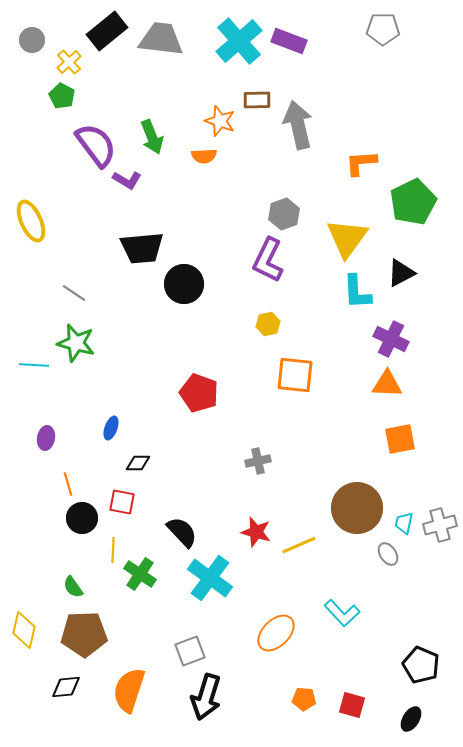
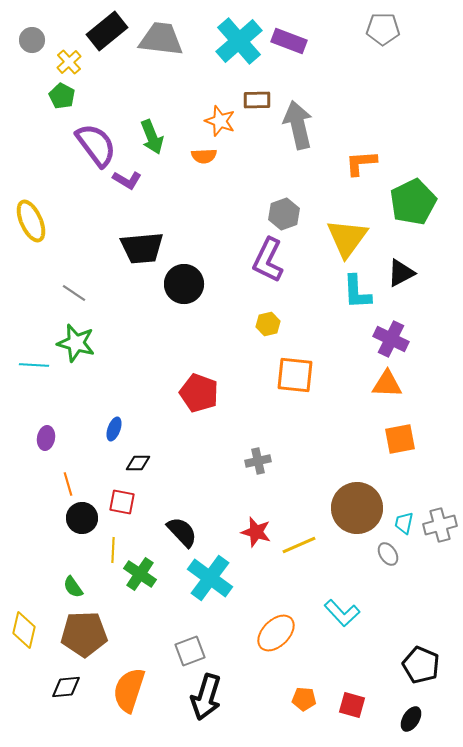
blue ellipse at (111, 428): moved 3 px right, 1 px down
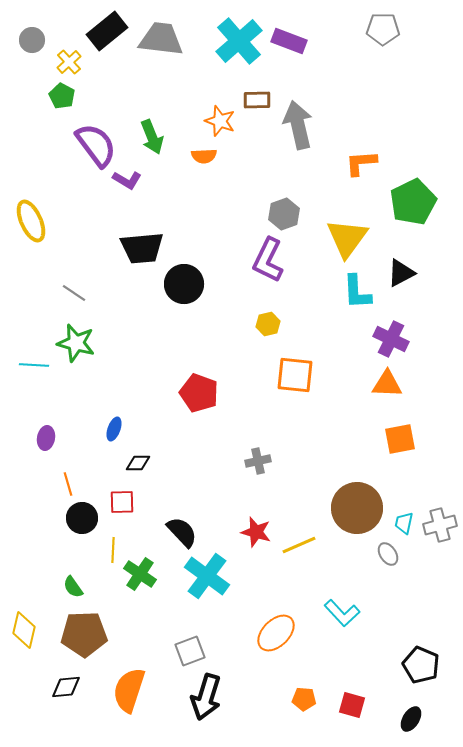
red square at (122, 502): rotated 12 degrees counterclockwise
cyan cross at (210, 578): moved 3 px left, 2 px up
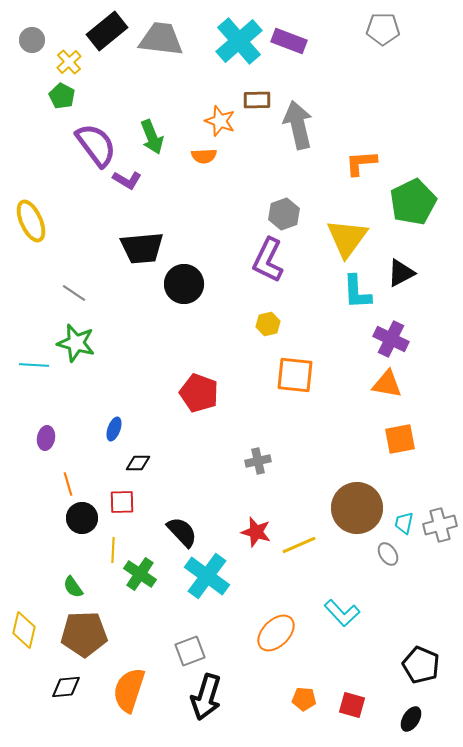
orange triangle at (387, 384): rotated 8 degrees clockwise
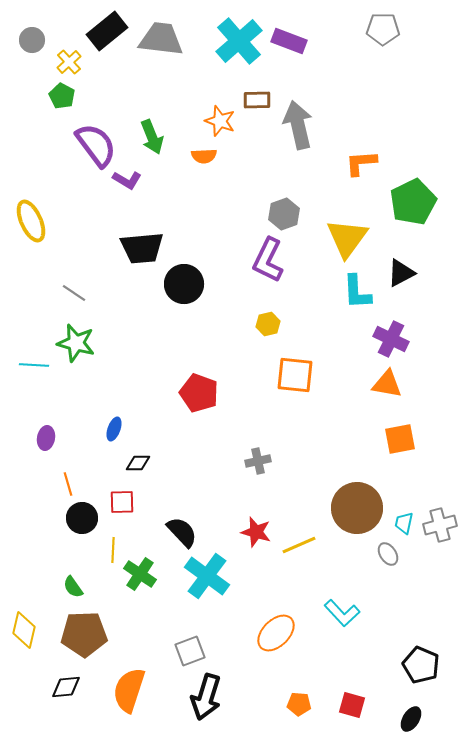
orange pentagon at (304, 699): moved 5 px left, 5 px down
